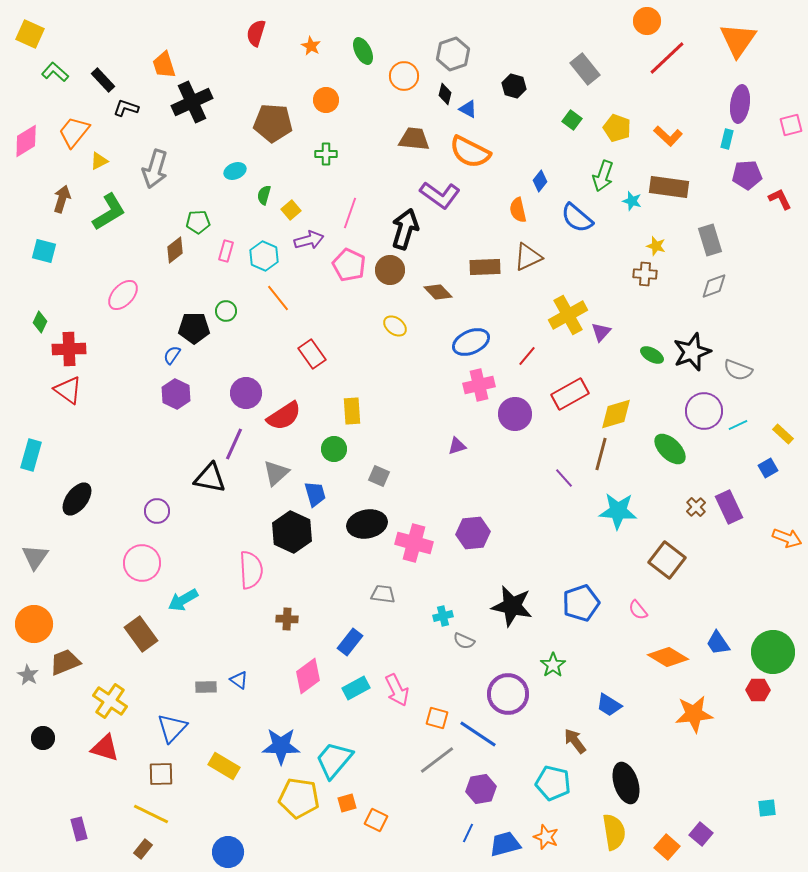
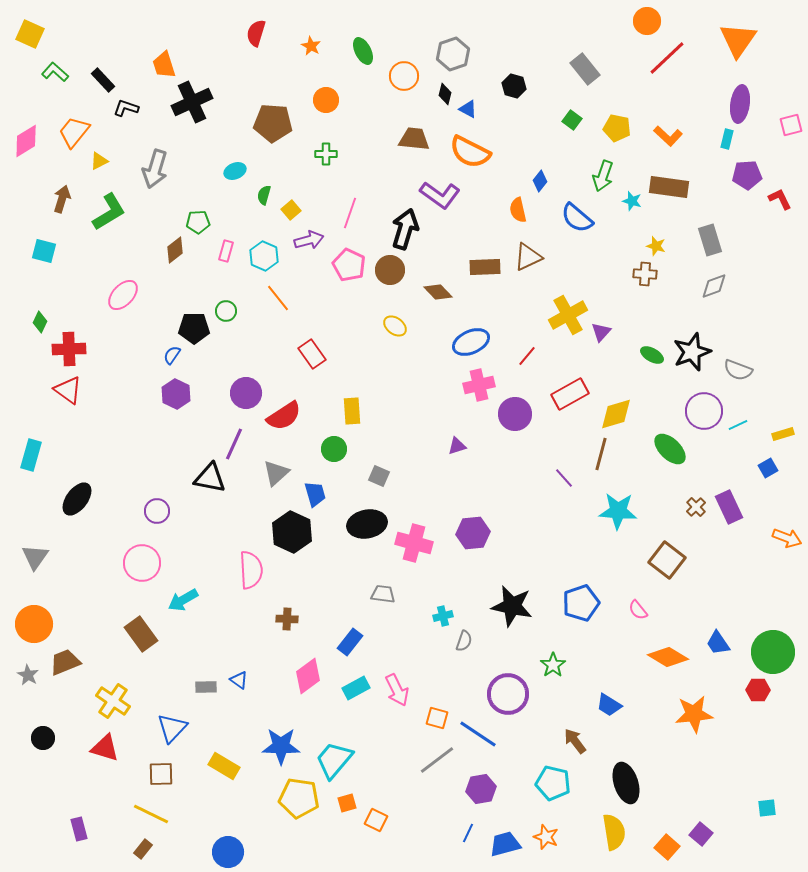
yellow pentagon at (617, 128): rotated 8 degrees counterclockwise
yellow rectangle at (783, 434): rotated 60 degrees counterclockwise
gray semicircle at (464, 641): rotated 95 degrees counterclockwise
yellow cross at (110, 701): moved 3 px right
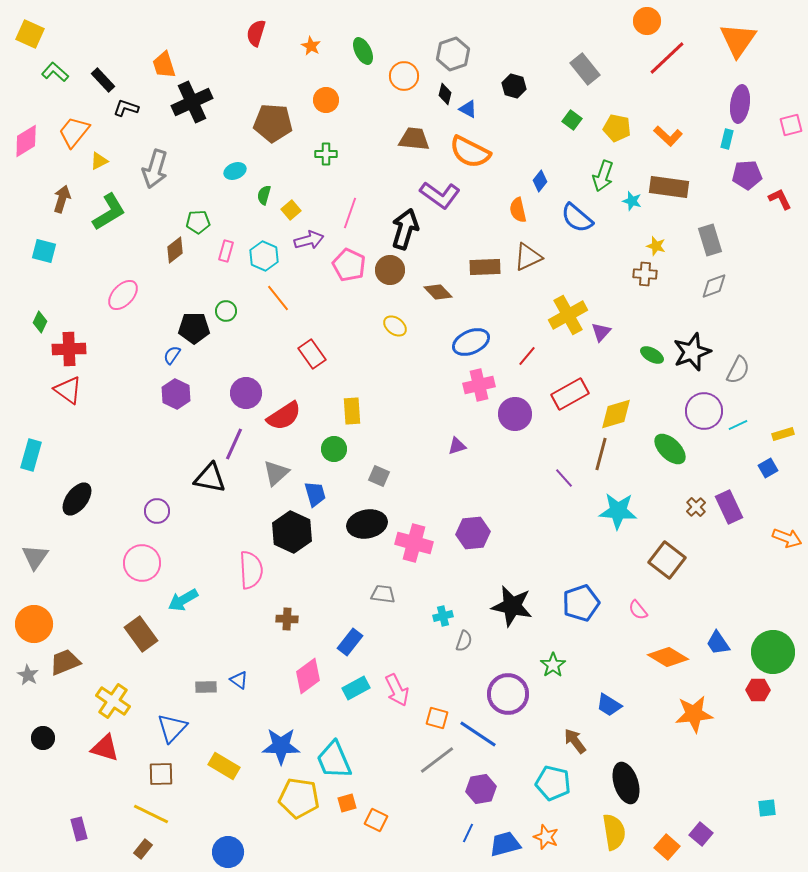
gray semicircle at (738, 370): rotated 84 degrees counterclockwise
cyan trapezoid at (334, 760): rotated 63 degrees counterclockwise
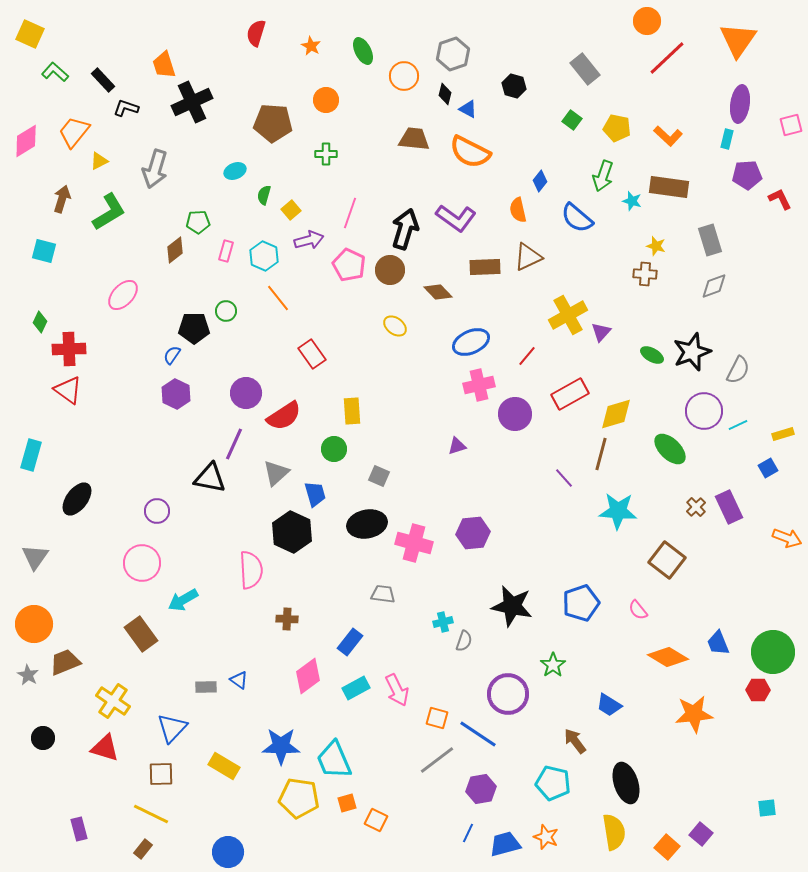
purple L-shape at (440, 195): moved 16 px right, 23 px down
cyan cross at (443, 616): moved 6 px down
blue trapezoid at (718, 643): rotated 12 degrees clockwise
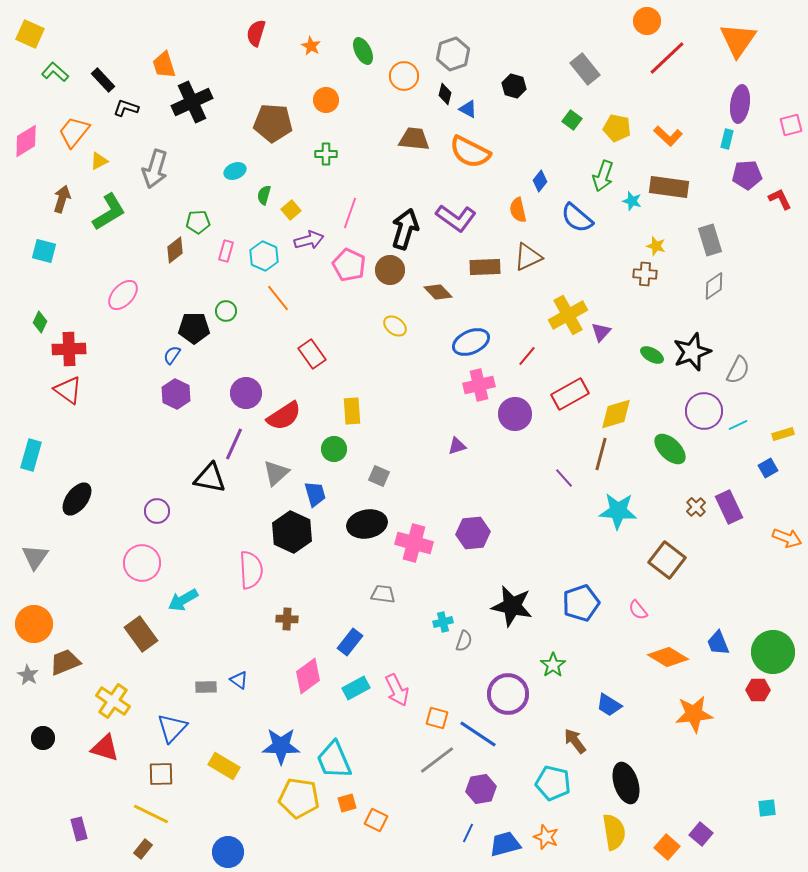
gray diamond at (714, 286): rotated 16 degrees counterclockwise
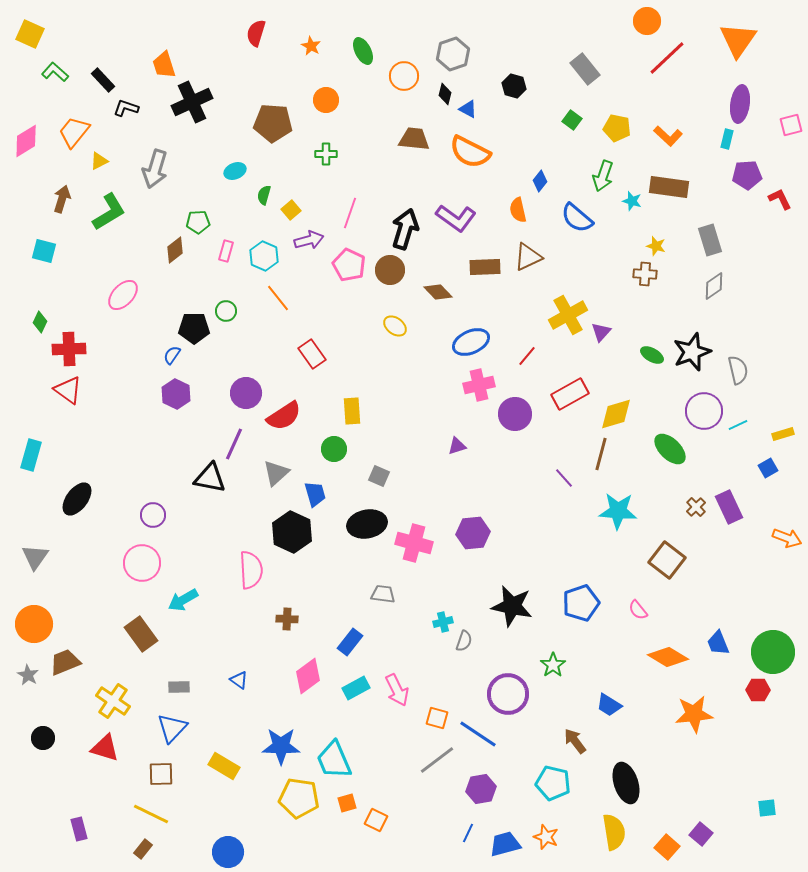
gray semicircle at (738, 370): rotated 40 degrees counterclockwise
purple circle at (157, 511): moved 4 px left, 4 px down
gray rectangle at (206, 687): moved 27 px left
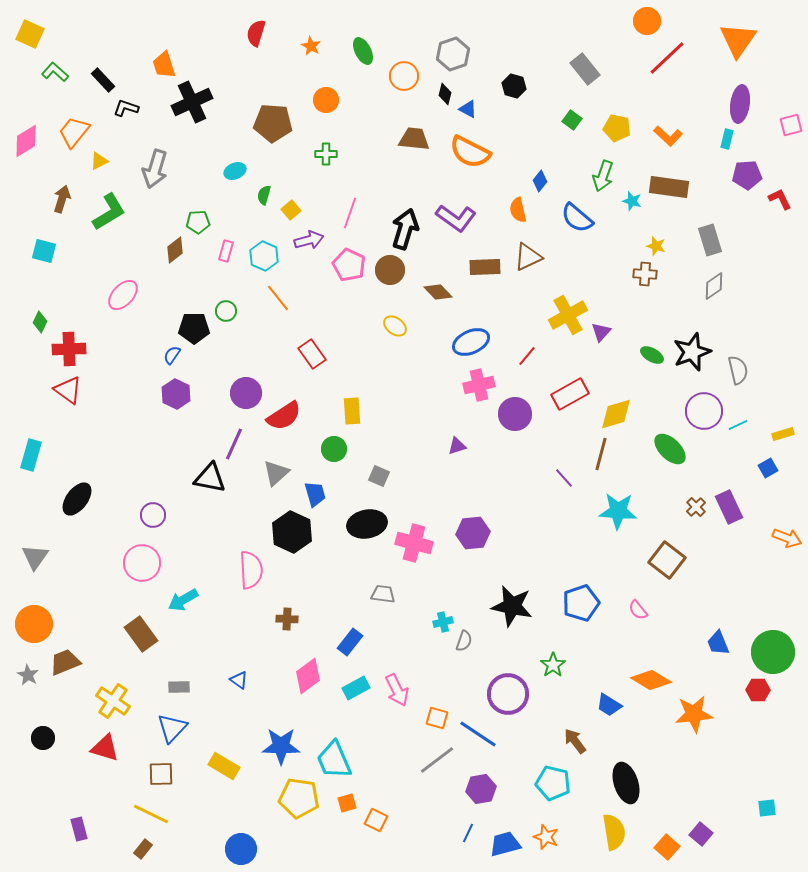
orange diamond at (668, 657): moved 17 px left, 23 px down
blue circle at (228, 852): moved 13 px right, 3 px up
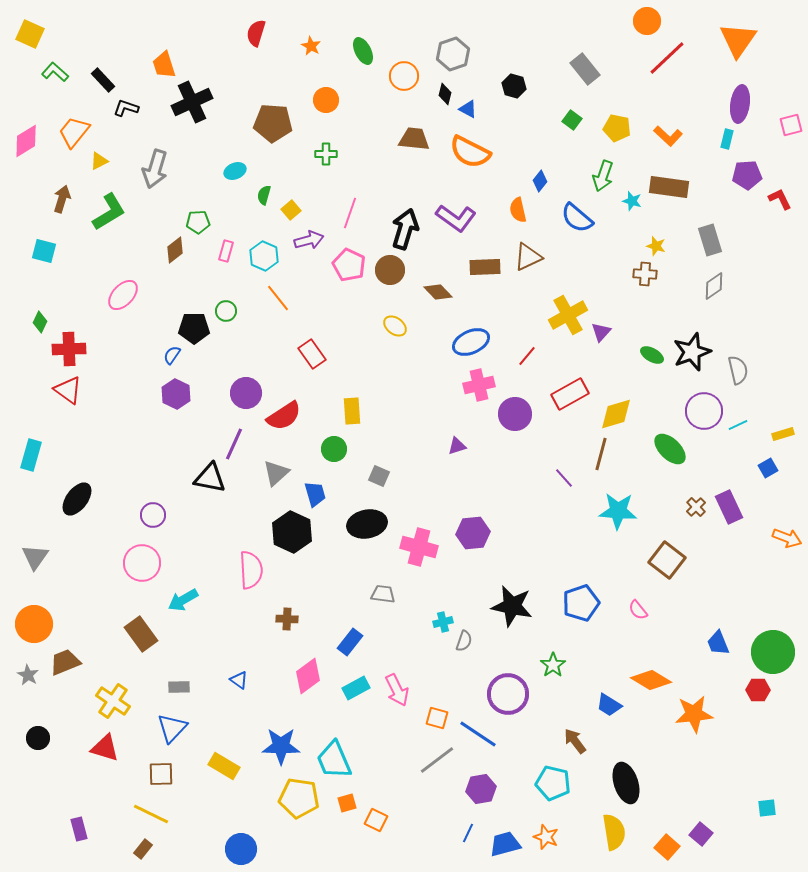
pink cross at (414, 543): moved 5 px right, 4 px down
black circle at (43, 738): moved 5 px left
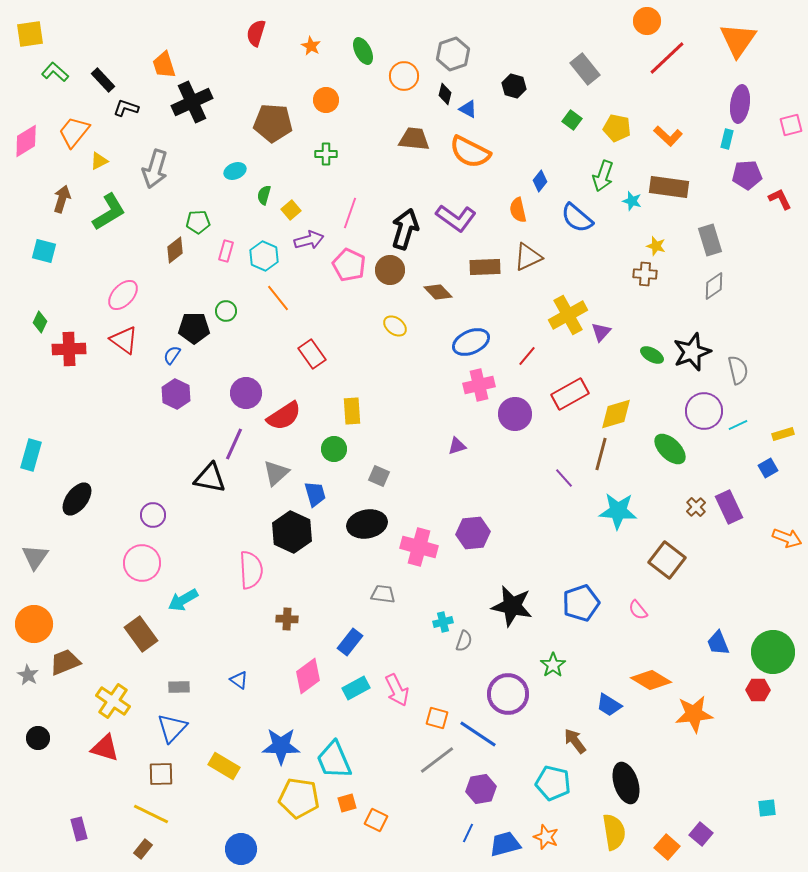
yellow square at (30, 34): rotated 32 degrees counterclockwise
red triangle at (68, 390): moved 56 px right, 50 px up
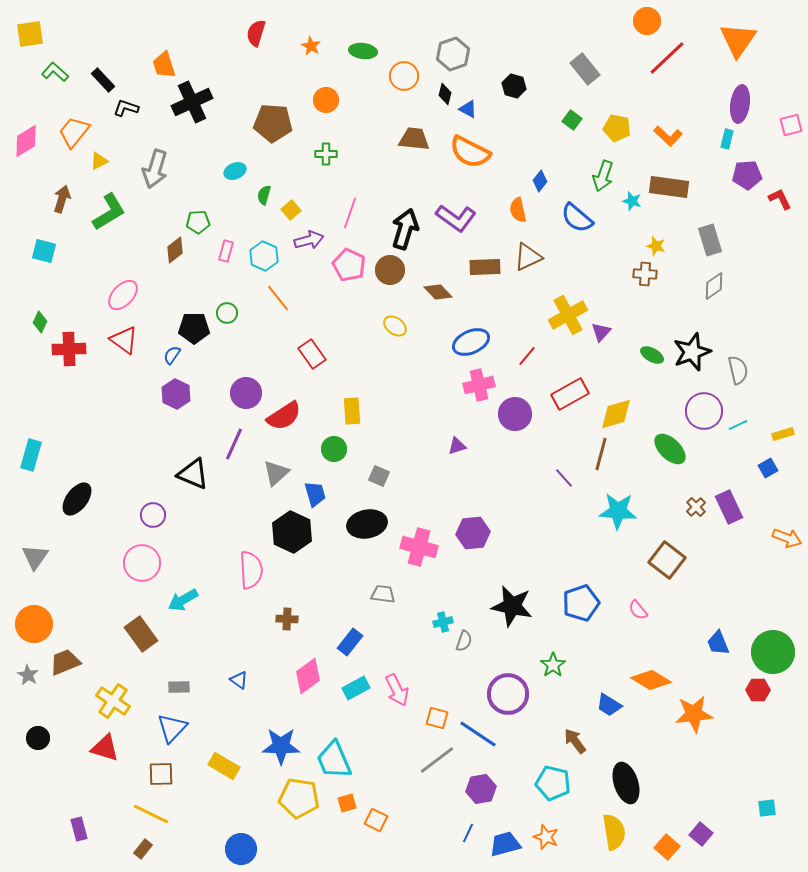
green ellipse at (363, 51): rotated 56 degrees counterclockwise
green circle at (226, 311): moved 1 px right, 2 px down
black triangle at (210, 478): moved 17 px left, 4 px up; rotated 12 degrees clockwise
